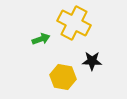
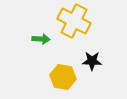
yellow cross: moved 2 px up
green arrow: rotated 24 degrees clockwise
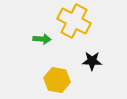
green arrow: moved 1 px right
yellow hexagon: moved 6 px left, 3 px down
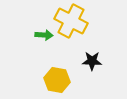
yellow cross: moved 3 px left
green arrow: moved 2 px right, 4 px up
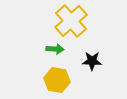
yellow cross: rotated 20 degrees clockwise
green arrow: moved 11 px right, 14 px down
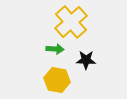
yellow cross: moved 1 px down
black star: moved 6 px left, 1 px up
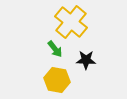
yellow cross: rotated 8 degrees counterclockwise
green arrow: rotated 48 degrees clockwise
